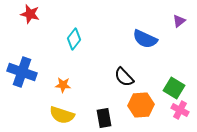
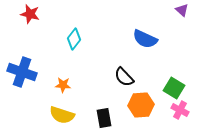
purple triangle: moved 3 px right, 11 px up; rotated 40 degrees counterclockwise
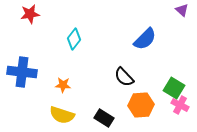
red star: rotated 24 degrees counterclockwise
blue semicircle: rotated 70 degrees counterclockwise
blue cross: rotated 12 degrees counterclockwise
pink cross: moved 5 px up
black rectangle: rotated 48 degrees counterclockwise
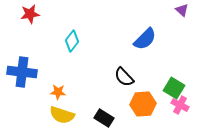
cyan diamond: moved 2 px left, 2 px down
orange star: moved 5 px left, 7 px down
orange hexagon: moved 2 px right, 1 px up
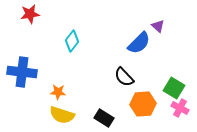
purple triangle: moved 24 px left, 16 px down
blue semicircle: moved 6 px left, 4 px down
pink cross: moved 3 px down
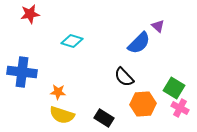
cyan diamond: rotated 70 degrees clockwise
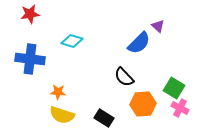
blue cross: moved 8 px right, 13 px up
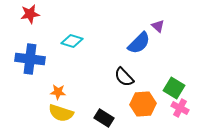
yellow semicircle: moved 1 px left, 2 px up
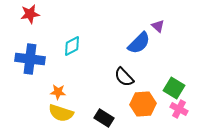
cyan diamond: moved 5 px down; rotated 45 degrees counterclockwise
pink cross: moved 1 px left, 1 px down
